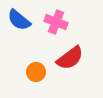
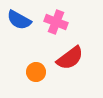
blue semicircle: rotated 10 degrees counterclockwise
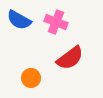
orange circle: moved 5 px left, 6 px down
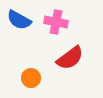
pink cross: rotated 10 degrees counterclockwise
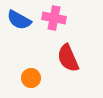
pink cross: moved 2 px left, 4 px up
red semicircle: moved 2 px left; rotated 104 degrees clockwise
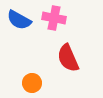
orange circle: moved 1 px right, 5 px down
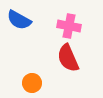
pink cross: moved 15 px right, 8 px down
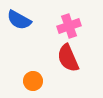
pink cross: rotated 30 degrees counterclockwise
orange circle: moved 1 px right, 2 px up
